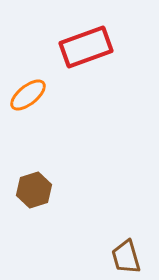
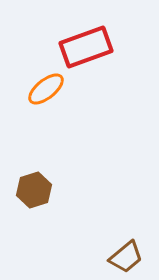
orange ellipse: moved 18 px right, 6 px up
brown trapezoid: rotated 114 degrees counterclockwise
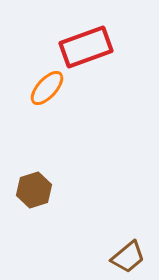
orange ellipse: moved 1 px right, 1 px up; rotated 9 degrees counterclockwise
brown trapezoid: moved 2 px right
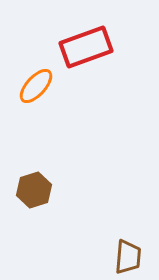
orange ellipse: moved 11 px left, 2 px up
brown trapezoid: rotated 45 degrees counterclockwise
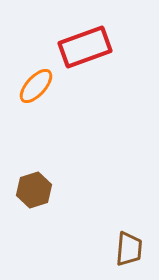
red rectangle: moved 1 px left
brown trapezoid: moved 1 px right, 8 px up
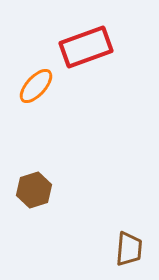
red rectangle: moved 1 px right
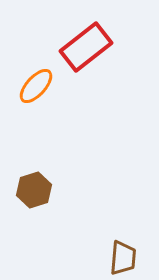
red rectangle: rotated 18 degrees counterclockwise
brown trapezoid: moved 6 px left, 9 px down
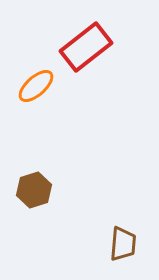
orange ellipse: rotated 6 degrees clockwise
brown trapezoid: moved 14 px up
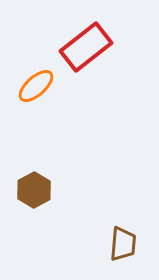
brown hexagon: rotated 12 degrees counterclockwise
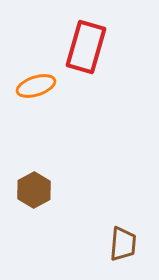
red rectangle: rotated 36 degrees counterclockwise
orange ellipse: rotated 24 degrees clockwise
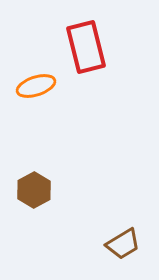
red rectangle: rotated 30 degrees counterclockwise
brown trapezoid: rotated 54 degrees clockwise
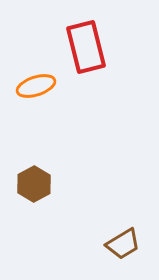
brown hexagon: moved 6 px up
